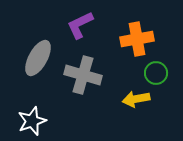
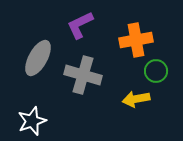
orange cross: moved 1 px left, 1 px down
green circle: moved 2 px up
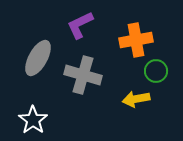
white star: moved 1 px right, 1 px up; rotated 16 degrees counterclockwise
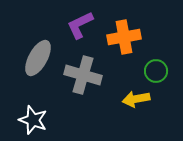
orange cross: moved 12 px left, 3 px up
white star: rotated 16 degrees counterclockwise
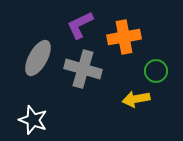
gray cross: moved 6 px up
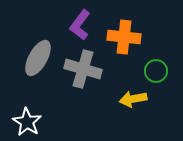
purple L-shape: rotated 28 degrees counterclockwise
orange cross: rotated 16 degrees clockwise
yellow arrow: moved 3 px left
white star: moved 6 px left, 2 px down; rotated 12 degrees clockwise
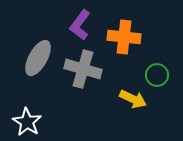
green circle: moved 1 px right, 4 px down
yellow arrow: rotated 144 degrees counterclockwise
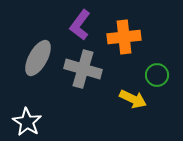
orange cross: rotated 12 degrees counterclockwise
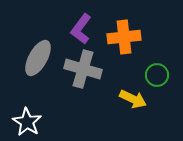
purple L-shape: moved 1 px right, 4 px down
